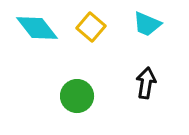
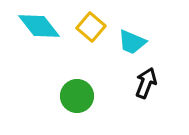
cyan trapezoid: moved 15 px left, 18 px down
cyan diamond: moved 2 px right, 2 px up
black arrow: rotated 12 degrees clockwise
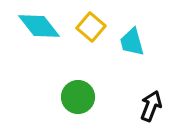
cyan trapezoid: rotated 52 degrees clockwise
black arrow: moved 5 px right, 23 px down
green circle: moved 1 px right, 1 px down
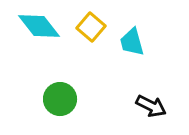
green circle: moved 18 px left, 2 px down
black arrow: rotated 96 degrees clockwise
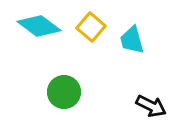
cyan diamond: rotated 15 degrees counterclockwise
cyan trapezoid: moved 2 px up
green circle: moved 4 px right, 7 px up
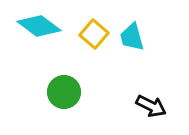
yellow square: moved 3 px right, 7 px down
cyan trapezoid: moved 3 px up
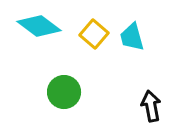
black arrow: rotated 128 degrees counterclockwise
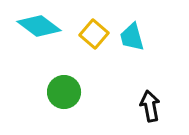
black arrow: moved 1 px left
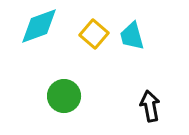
cyan diamond: rotated 57 degrees counterclockwise
cyan trapezoid: moved 1 px up
green circle: moved 4 px down
